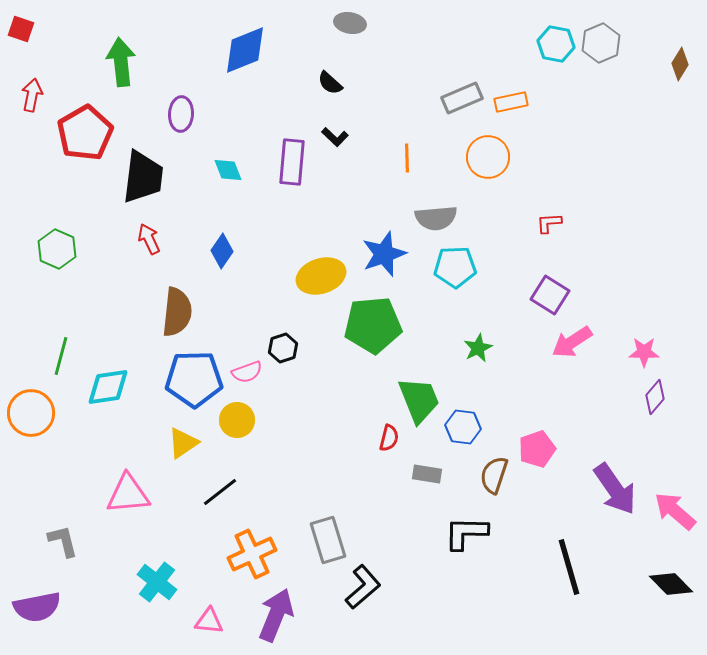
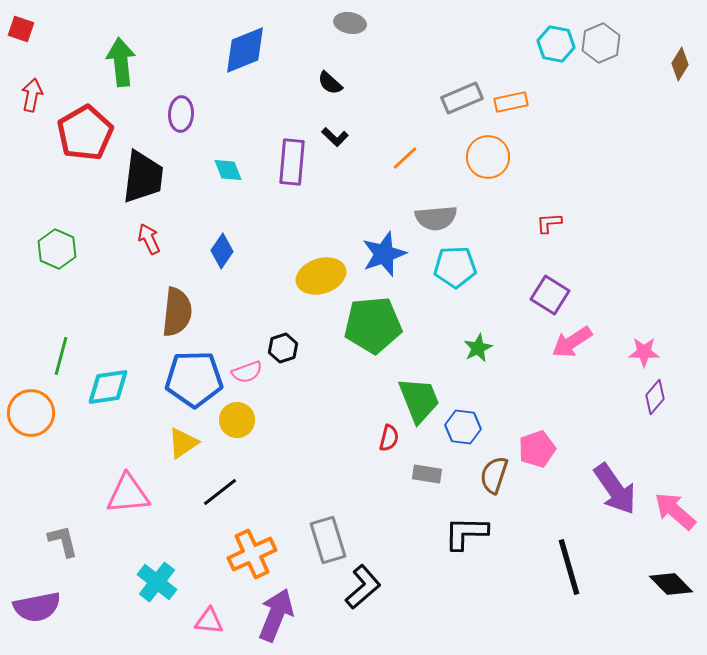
orange line at (407, 158): moved 2 px left; rotated 48 degrees clockwise
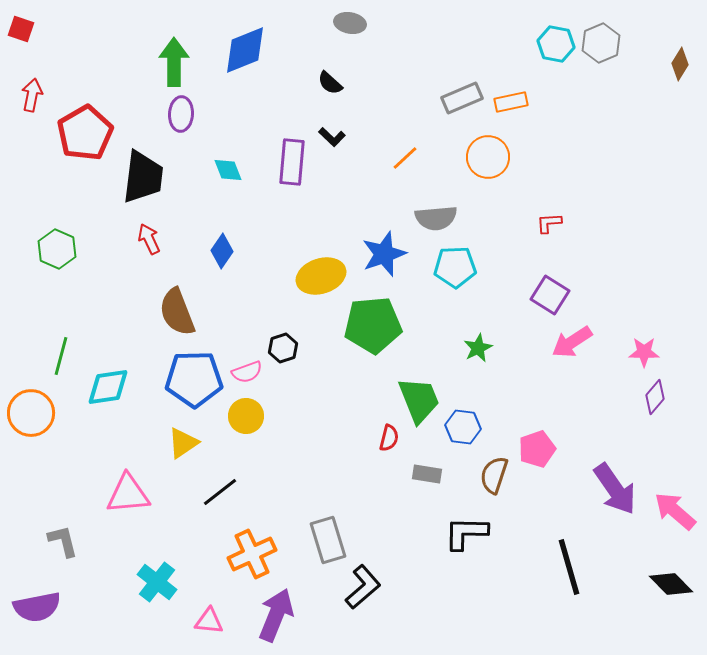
green arrow at (121, 62): moved 53 px right; rotated 6 degrees clockwise
black L-shape at (335, 137): moved 3 px left
brown semicircle at (177, 312): rotated 153 degrees clockwise
yellow circle at (237, 420): moved 9 px right, 4 px up
